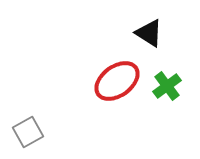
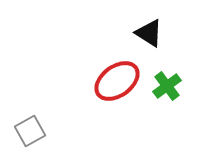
gray square: moved 2 px right, 1 px up
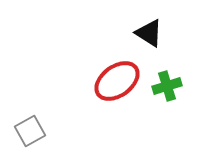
green cross: rotated 20 degrees clockwise
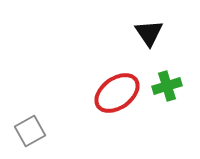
black triangle: rotated 24 degrees clockwise
red ellipse: moved 12 px down
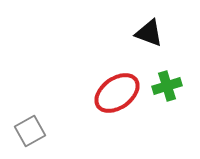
black triangle: rotated 36 degrees counterclockwise
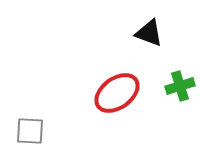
green cross: moved 13 px right
gray square: rotated 32 degrees clockwise
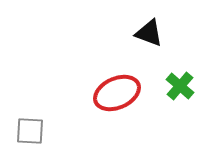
green cross: rotated 32 degrees counterclockwise
red ellipse: rotated 12 degrees clockwise
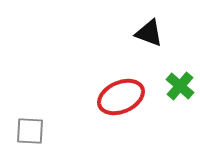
red ellipse: moved 4 px right, 4 px down
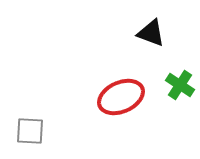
black triangle: moved 2 px right
green cross: moved 1 px up; rotated 8 degrees counterclockwise
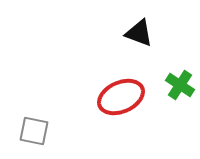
black triangle: moved 12 px left
gray square: moved 4 px right; rotated 8 degrees clockwise
